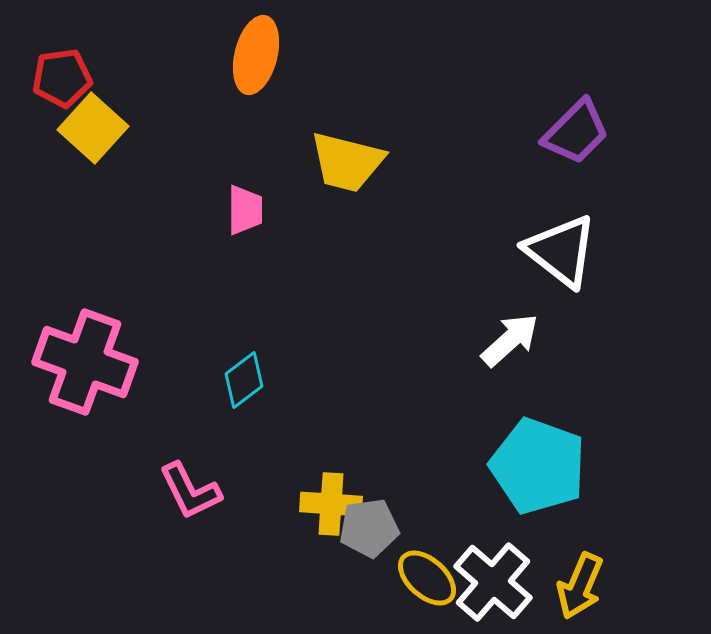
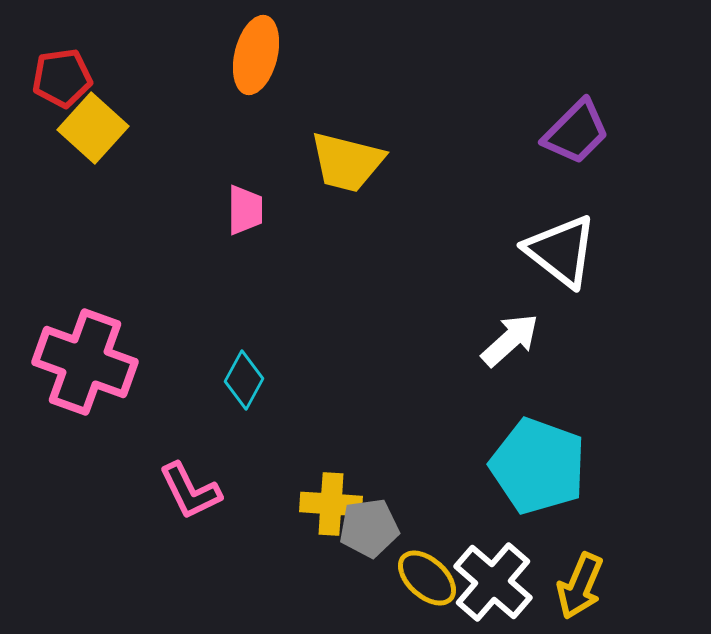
cyan diamond: rotated 24 degrees counterclockwise
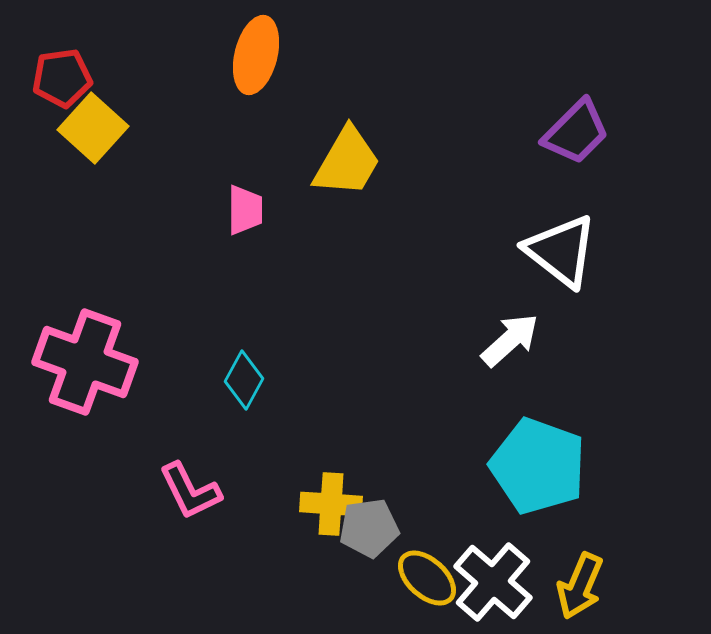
yellow trapezoid: rotated 74 degrees counterclockwise
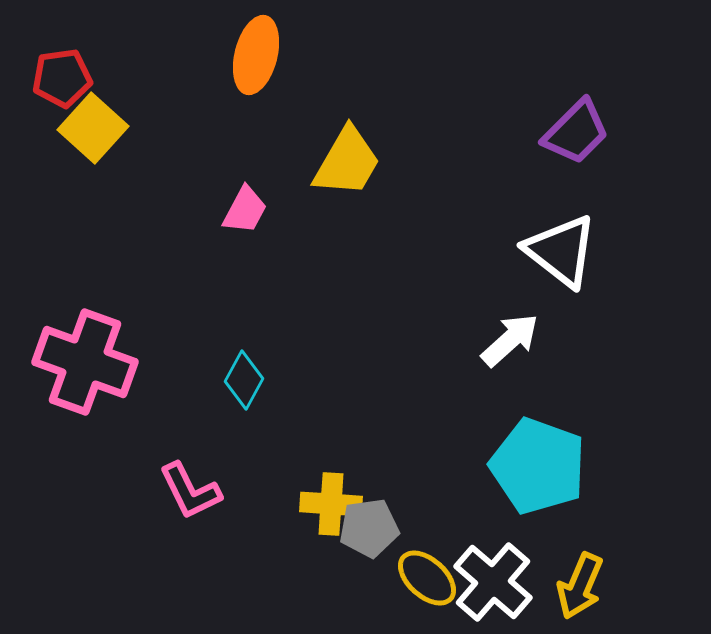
pink trapezoid: rotated 28 degrees clockwise
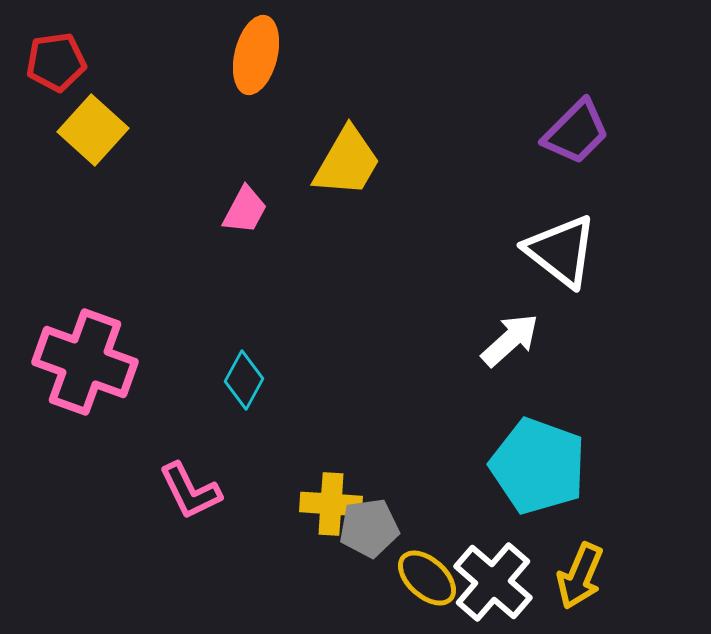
red pentagon: moved 6 px left, 16 px up
yellow square: moved 2 px down
yellow arrow: moved 10 px up
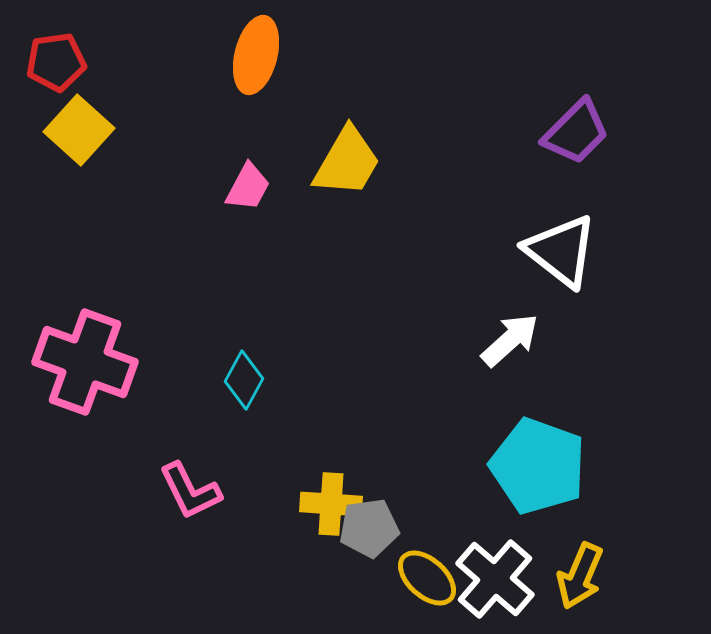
yellow square: moved 14 px left
pink trapezoid: moved 3 px right, 23 px up
white cross: moved 2 px right, 3 px up
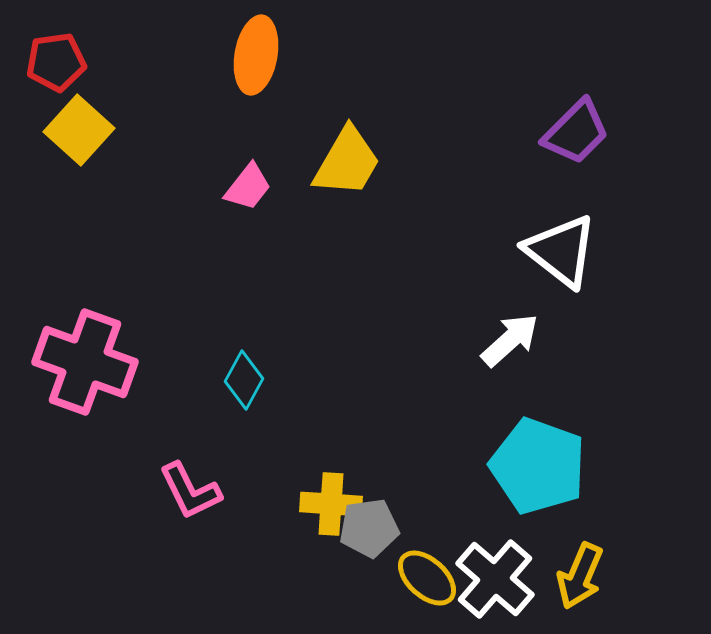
orange ellipse: rotated 4 degrees counterclockwise
pink trapezoid: rotated 10 degrees clockwise
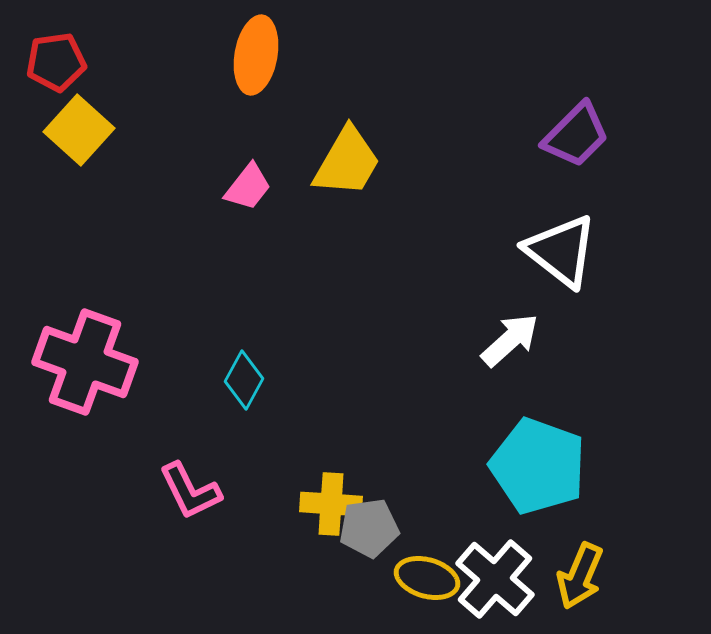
purple trapezoid: moved 3 px down
yellow ellipse: rotated 26 degrees counterclockwise
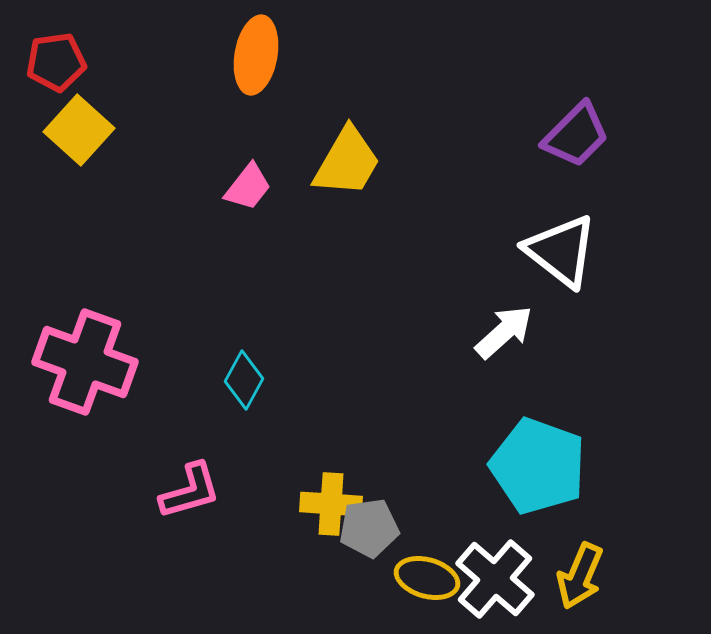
white arrow: moved 6 px left, 8 px up
pink L-shape: rotated 80 degrees counterclockwise
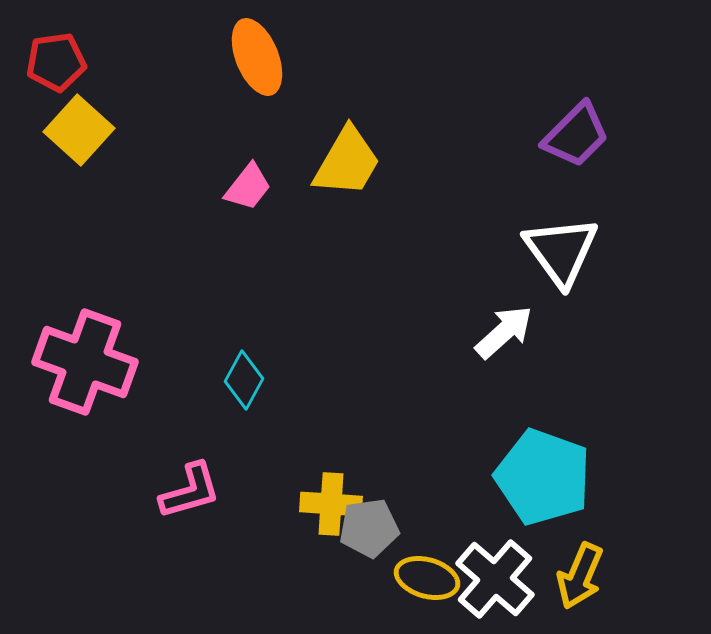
orange ellipse: moved 1 px right, 2 px down; rotated 32 degrees counterclockwise
white triangle: rotated 16 degrees clockwise
cyan pentagon: moved 5 px right, 11 px down
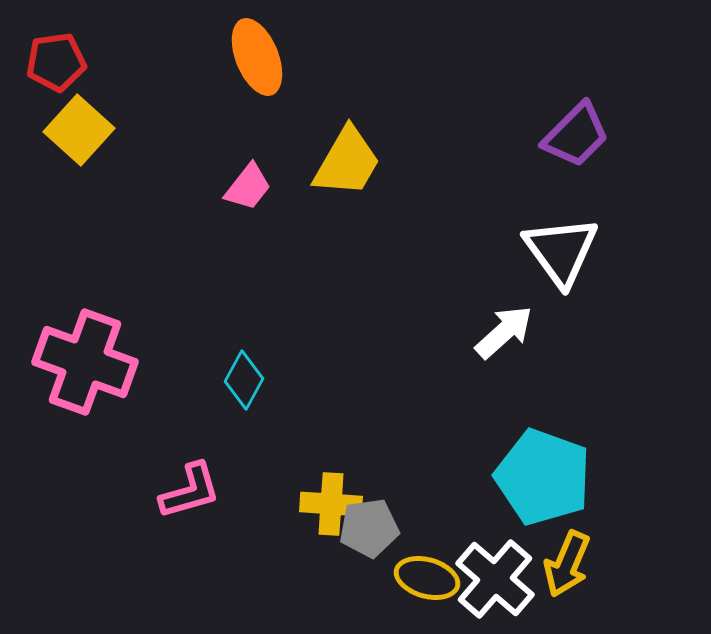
yellow arrow: moved 13 px left, 12 px up
